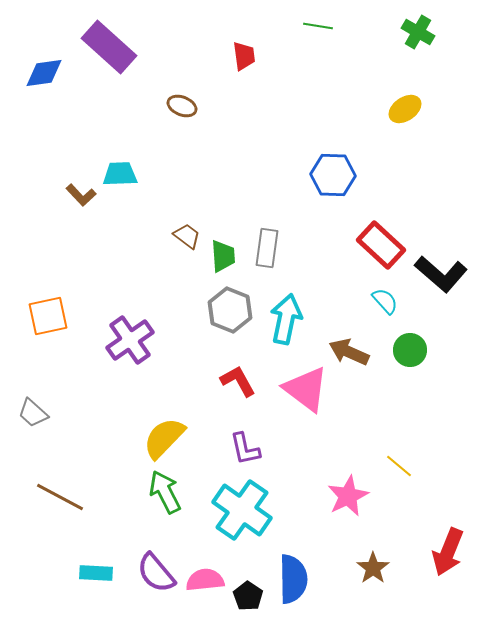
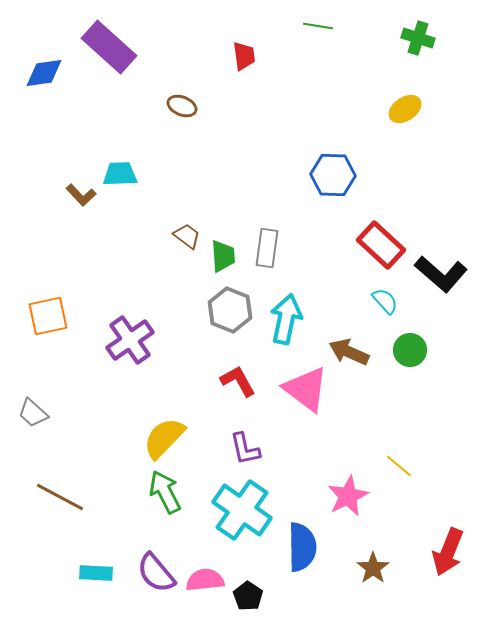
green cross: moved 6 px down; rotated 12 degrees counterclockwise
blue semicircle: moved 9 px right, 32 px up
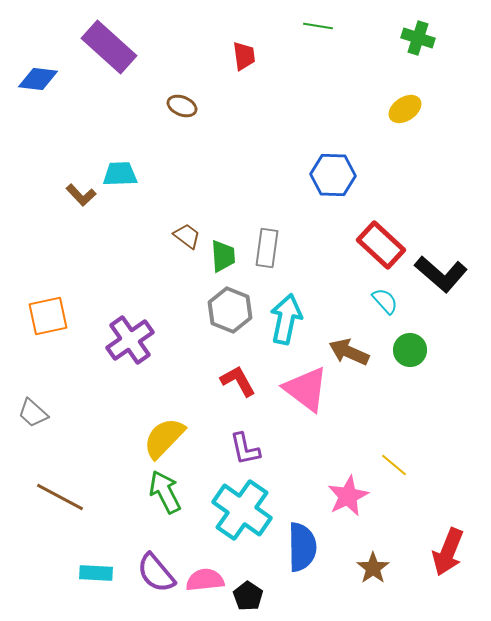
blue diamond: moved 6 px left, 6 px down; rotated 15 degrees clockwise
yellow line: moved 5 px left, 1 px up
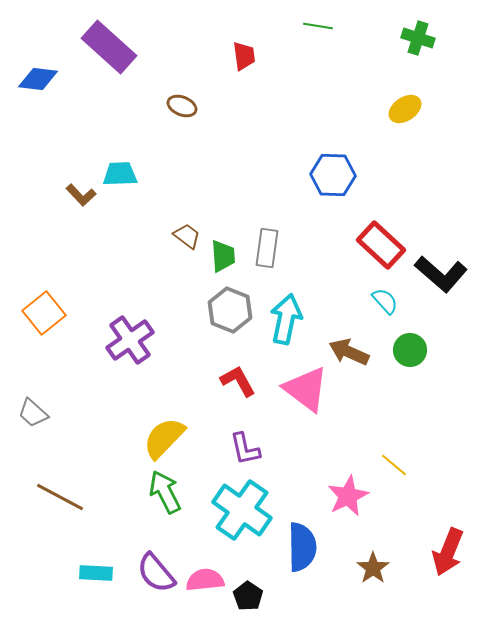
orange square: moved 4 px left, 3 px up; rotated 27 degrees counterclockwise
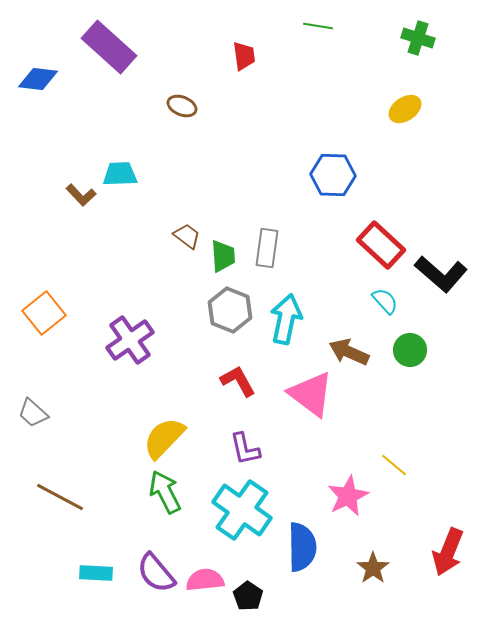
pink triangle: moved 5 px right, 5 px down
